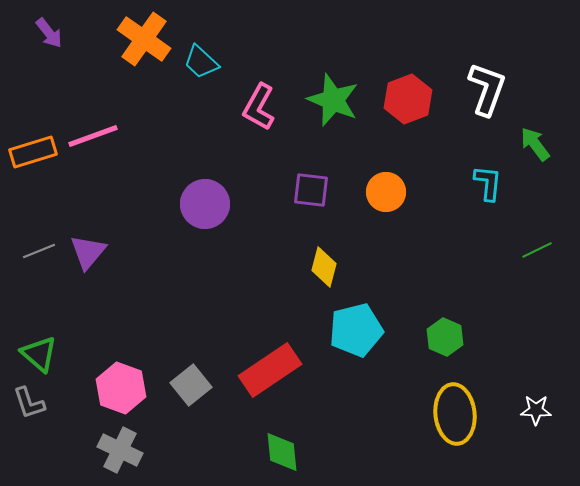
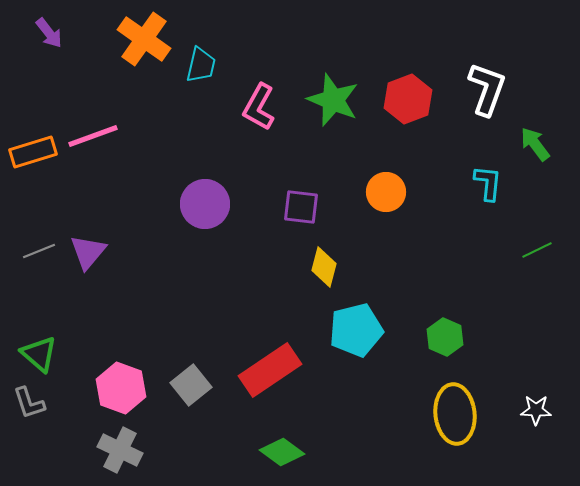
cyan trapezoid: moved 3 px down; rotated 120 degrees counterclockwise
purple square: moved 10 px left, 17 px down
green diamond: rotated 48 degrees counterclockwise
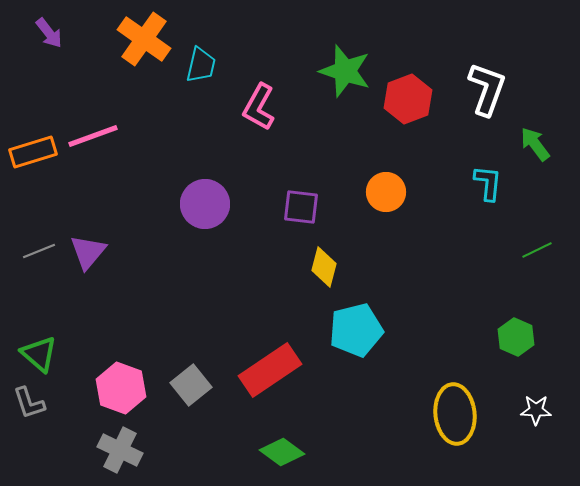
green star: moved 12 px right, 29 px up; rotated 4 degrees counterclockwise
green hexagon: moved 71 px right
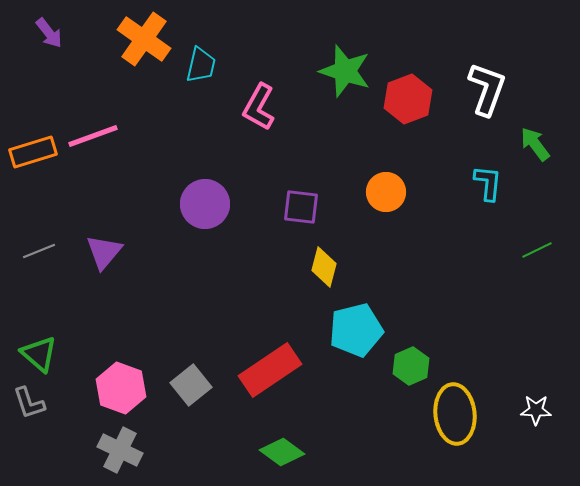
purple triangle: moved 16 px right
green hexagon: moved 105 px left, 29 px down; rotated 12 degrees clockwise
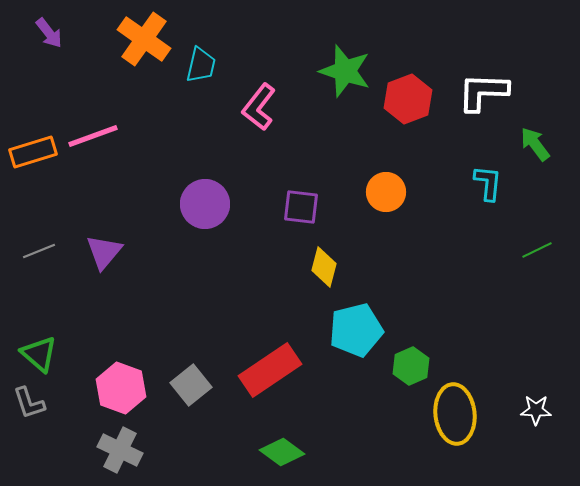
white L-shape: moved 4 px left, 3 px down; rotated 108 degrees counterclockwise
pink L-shape: rotated 9 degrees clockwise
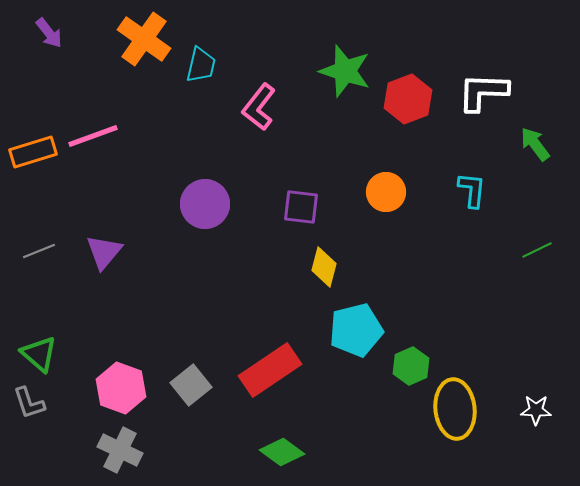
cyan L-shape: moved 16 px left, 7 px down
yellow ellipse: moved 5 px up
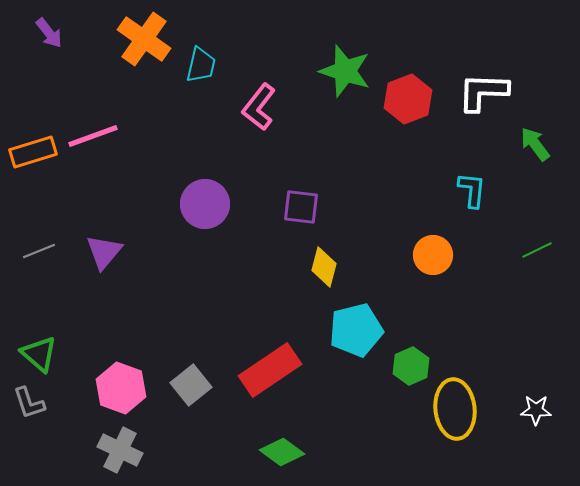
orange circle: moved 47 px right, 63 px down
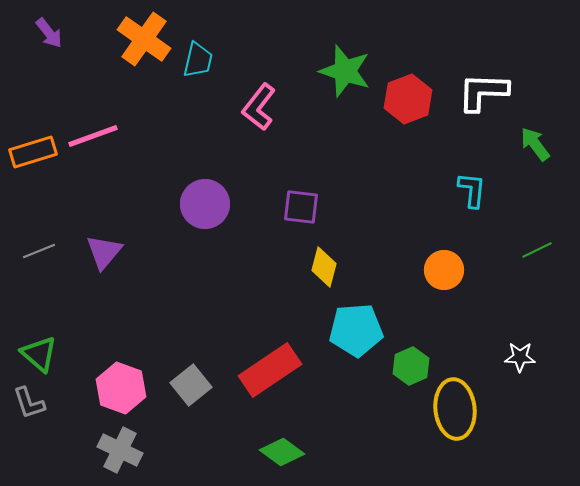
cyan trapezoid: moved 3 px left, 5 px up
orange circle: moved 11 px right, 15 px down
cyan pentagon: rotated 10 degrees clockwise
white star: moved 16 px left, 53 px up
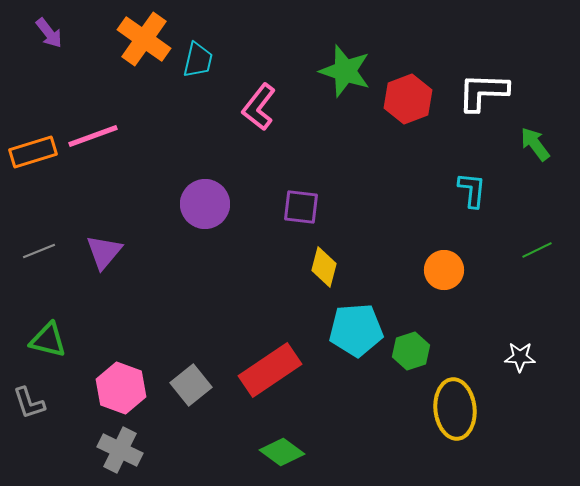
green triangle: moved 9 px right, 14 px up; rotated 27 degrees counterclockwise
green hexagon: moved 15 px up; rotated 6 degrees clockwise
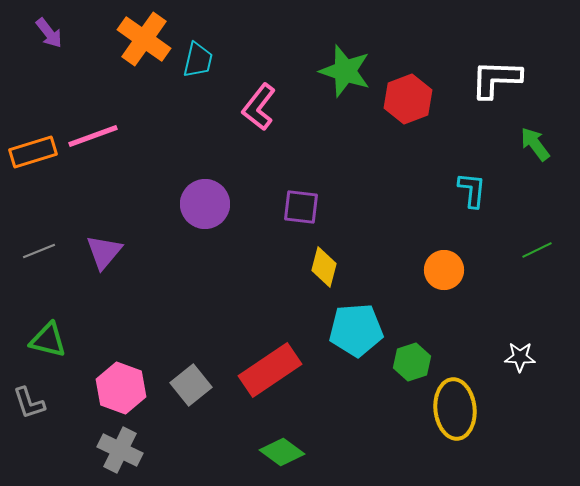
white L-shape: moved 13 px right, 13 px up
green hexagon: moved 1 px right, 11 px down
